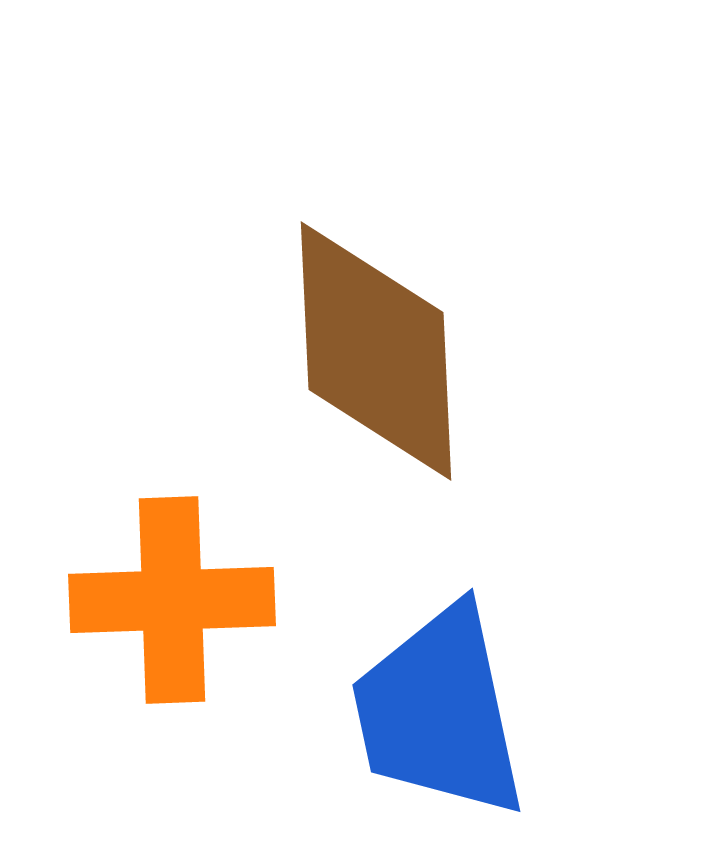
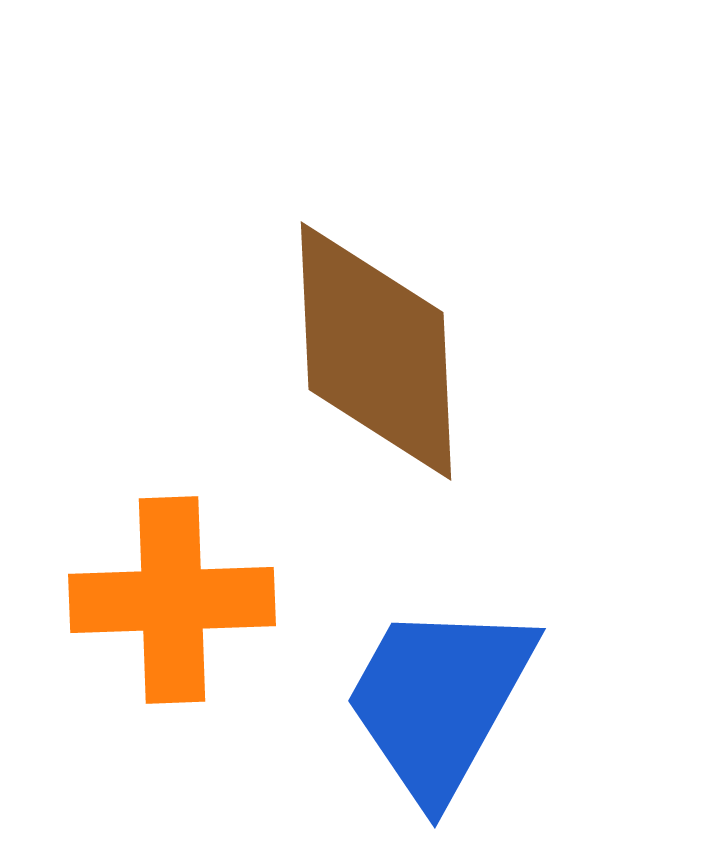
blue trapezoid: moved 12 px up; rotated 41 degrees clockwise
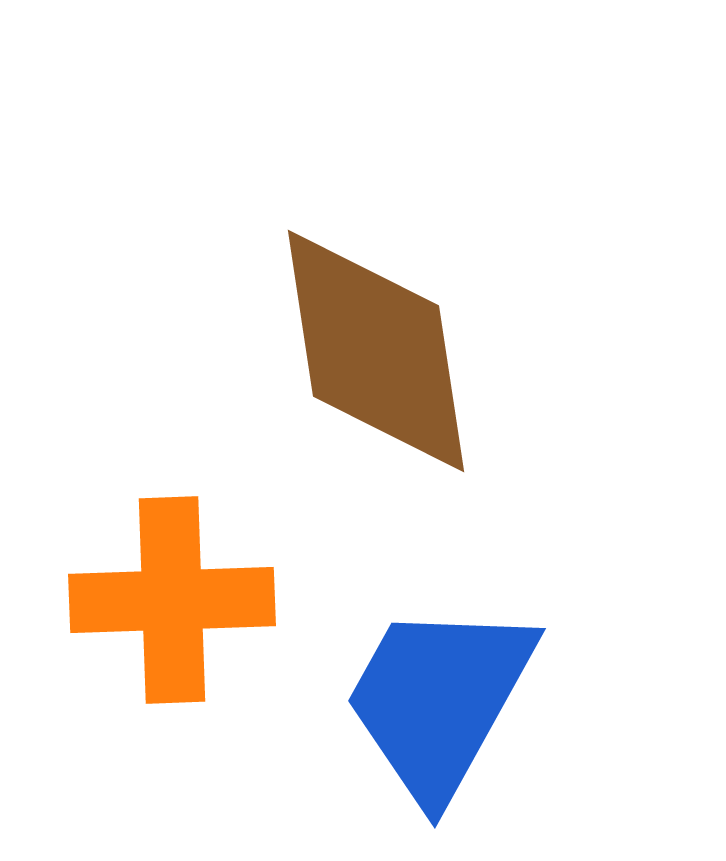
brown diamond: rotated 6 degrees counterclockwise
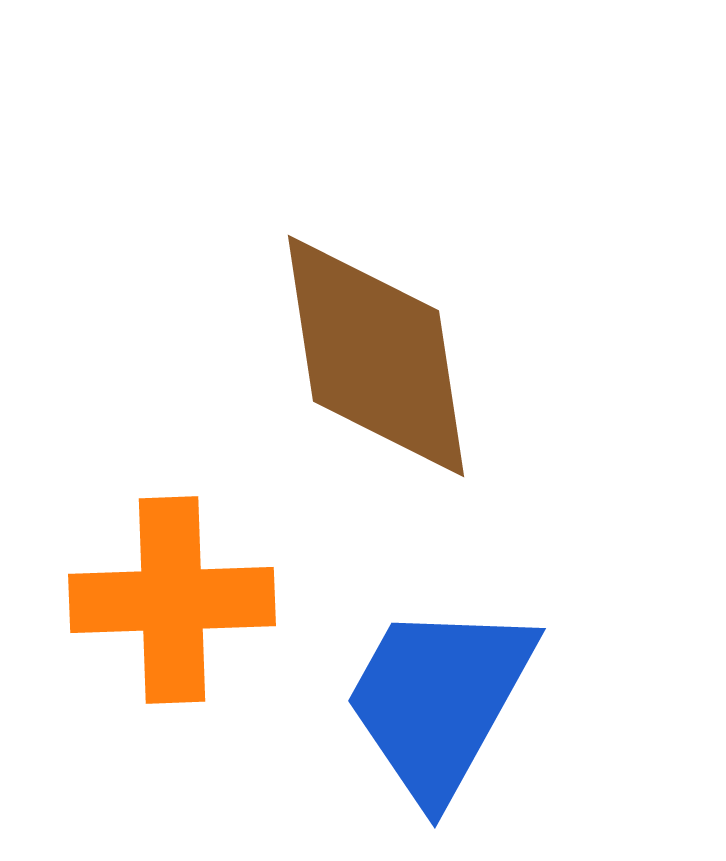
brown diamond: moved 5 px down
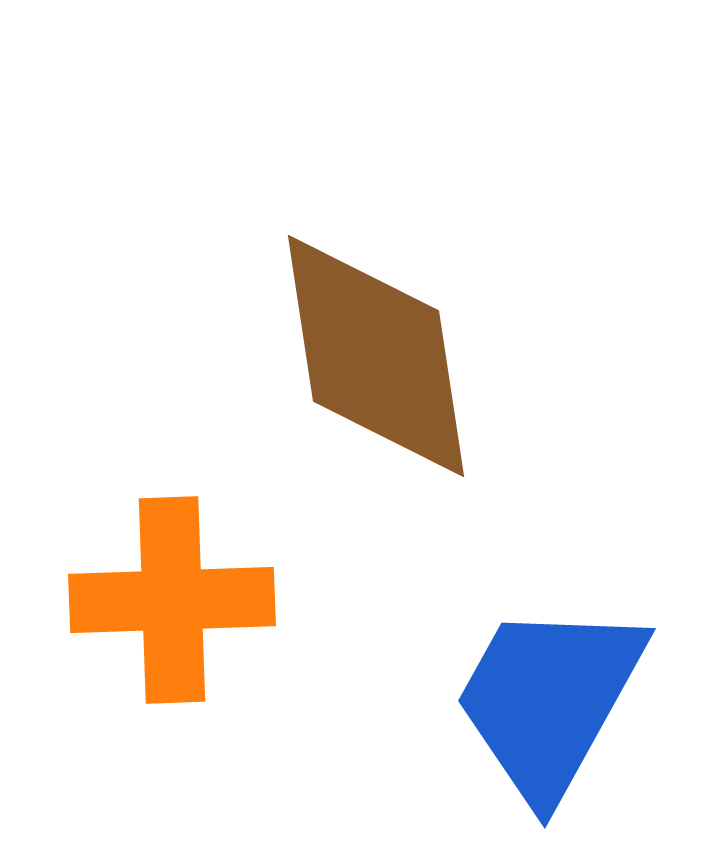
blue trapezoid: moved 110 px right
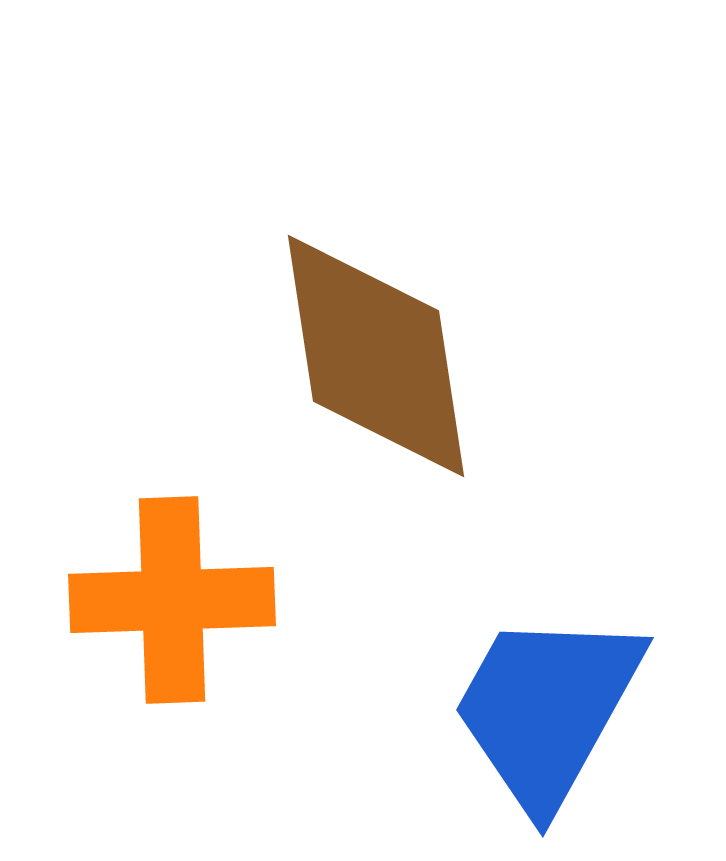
blue trapezoid: moved 2 px left, 9 px down
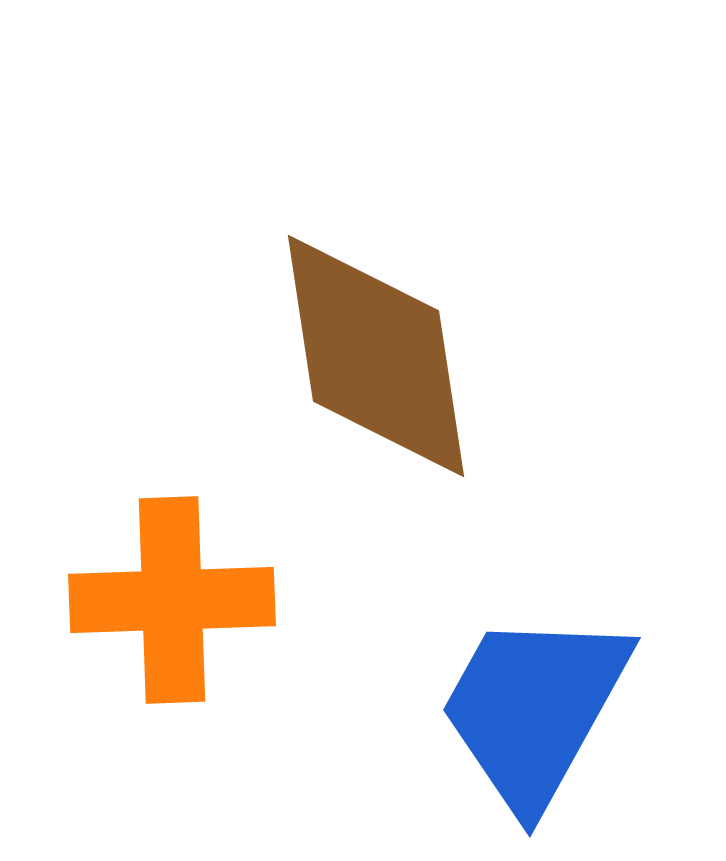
blue trapezoid: moved 13 px left
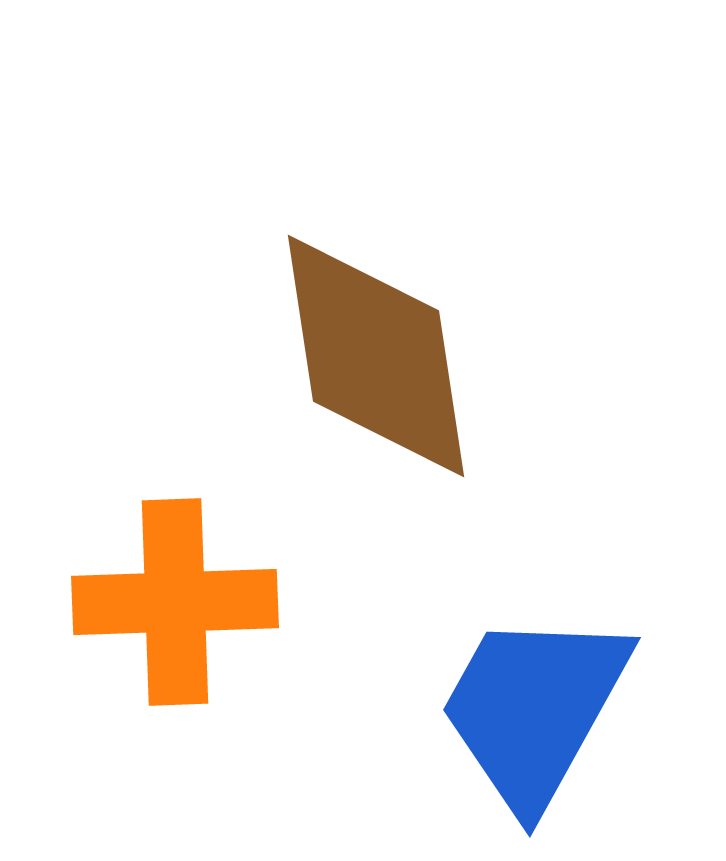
orange cross: moved 3 px right, 2 px down
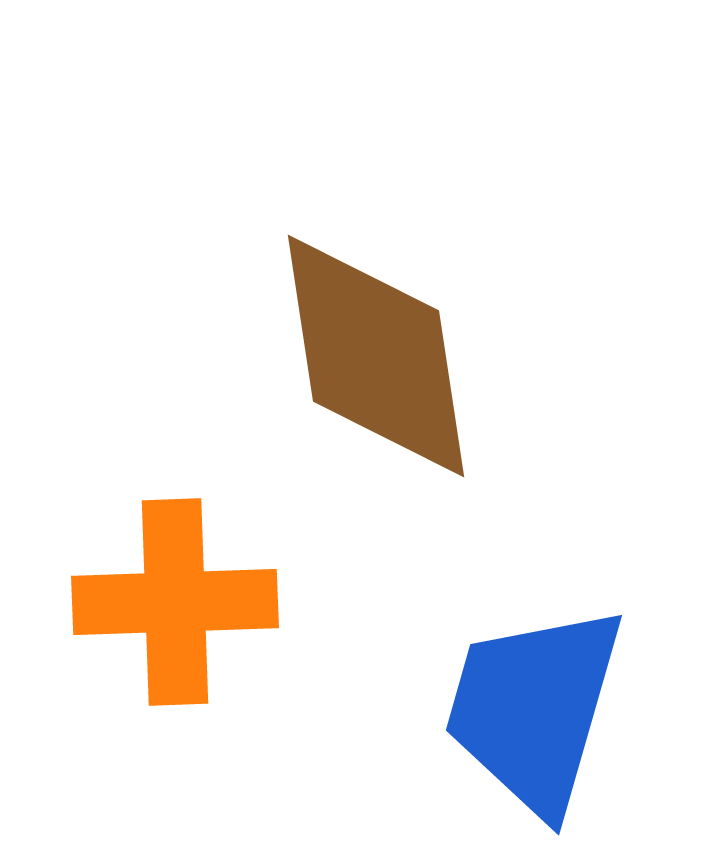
blue trapezoid: rotated 13 degrees counterclockwise
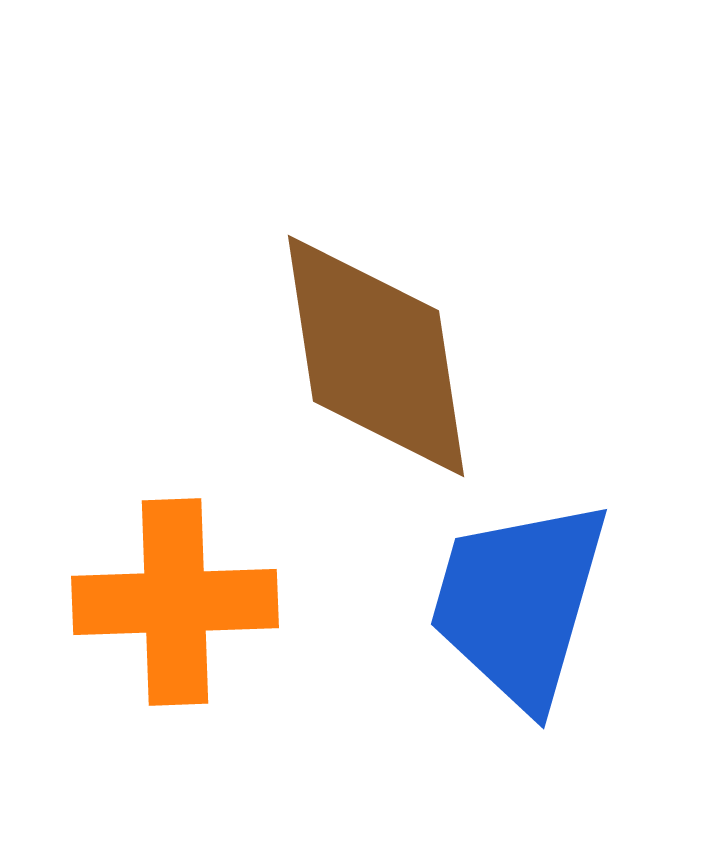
blue trapezoid: moved 15 px left, 106 px up
